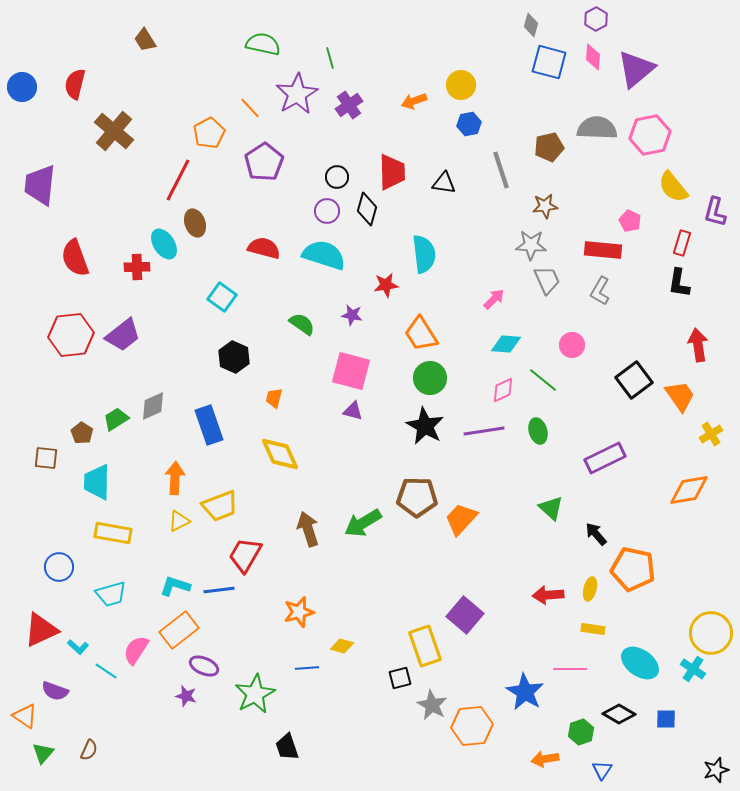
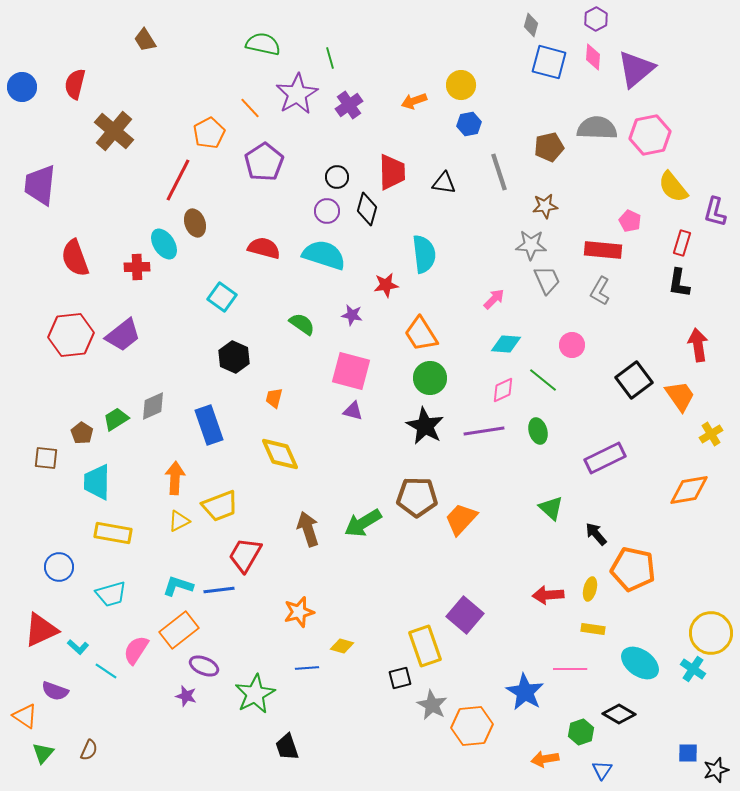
gray line at (501, 170): moved 2 px left, 2 px down
cyan L-shape at (175, 586): moved 3 px right
blue square at (666, 719): moved 22 px right, 34 px down
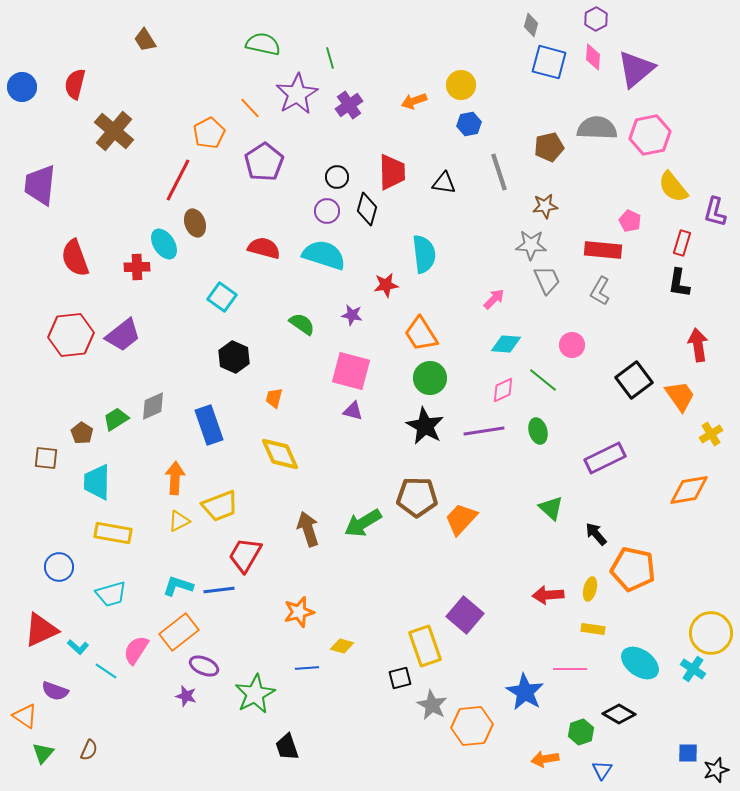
orange rectangle at (179, 630): moved 2 px down
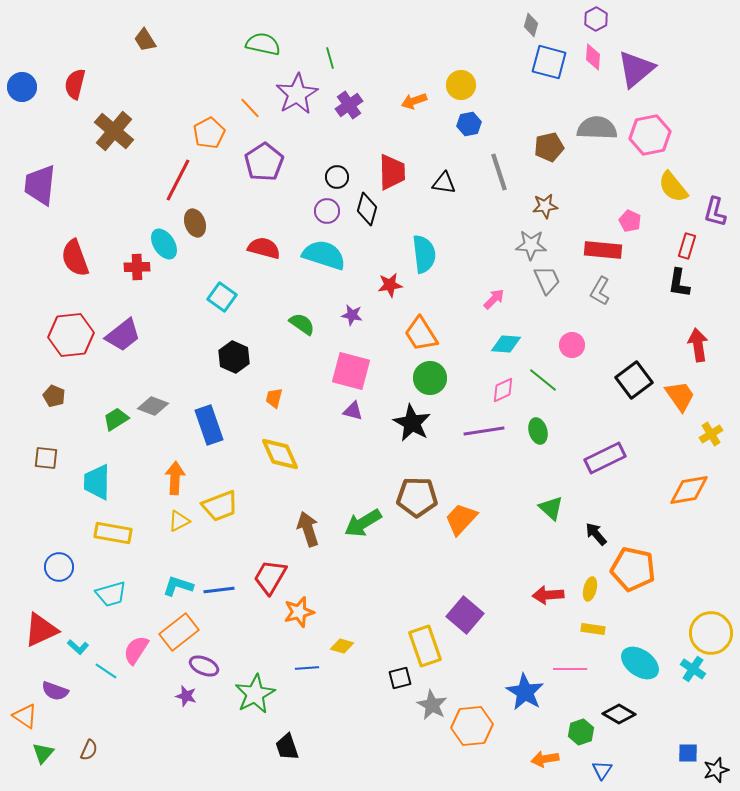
red rectangle at (682, 243): moved 5 px right, 3 px down
red star at (386, 285): moved 4 px right
gray diamond at (153, 406): rotated 44 degrees clockwise
black star at (425, 426): moved 13 px left, 3 px up
brown pentagon at (82, 433): moved 28 px left, 37 px up; rotated 10 degrees counterclockwise
red trapezoid at (245, 555): moved 25 px right, 22 px down
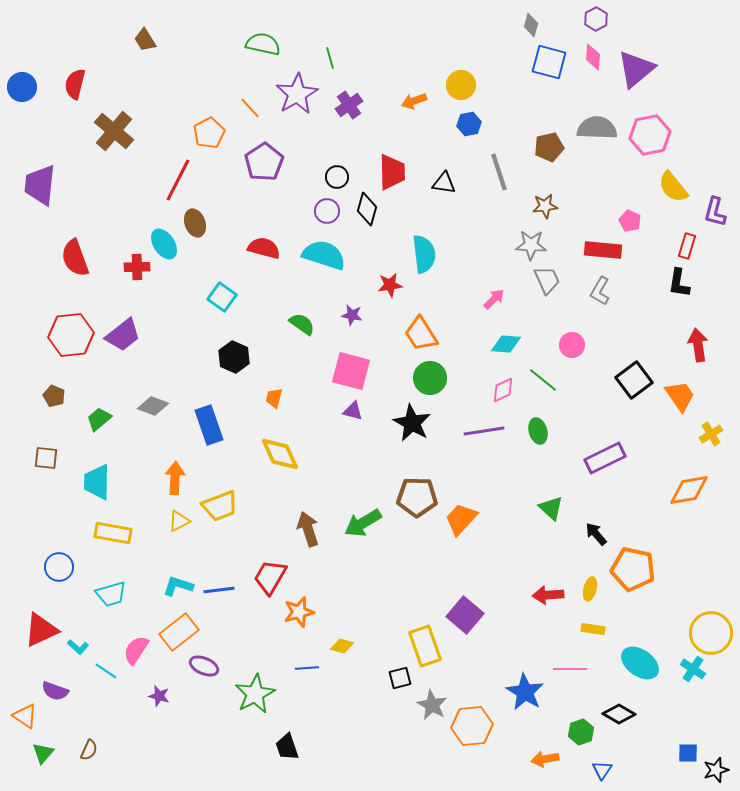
green trapezoid at (116, 419): moved 17 px left; rotated 8 degrees counterclockwise
purple star at (186, 696): moved 27 px left
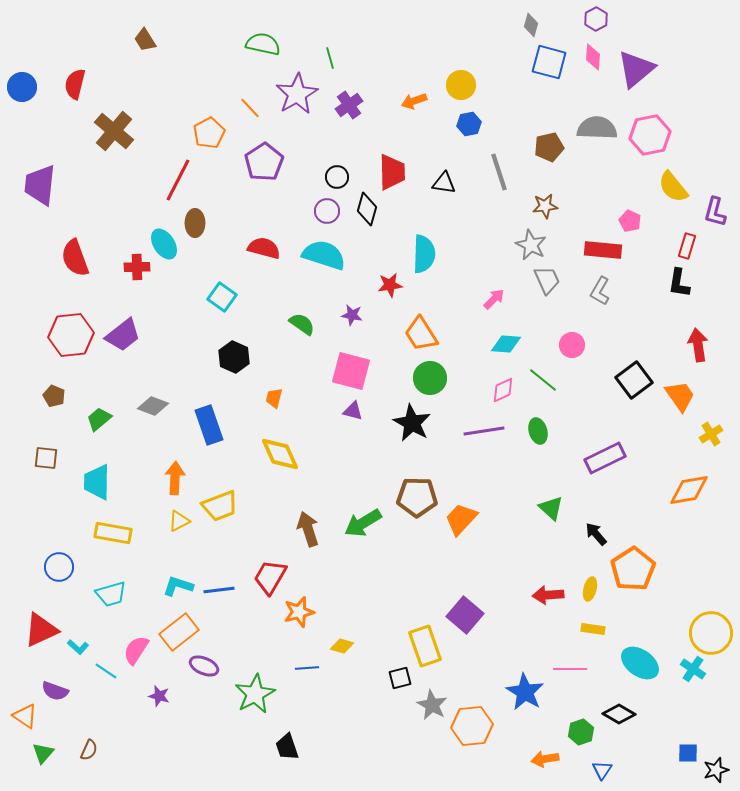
brown ellipse at (195, 223): rotated 20 degrees clockwise
gray star at (531, 245): rotated 24 degrees clockwise
cyan semicircle at (424, 254): rotated 9 degrees clockwise
orange pentagon at (633, 569): rotated 27 degrees clockwise
